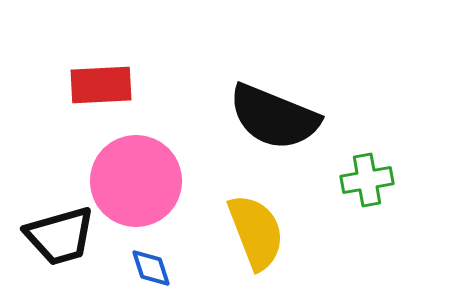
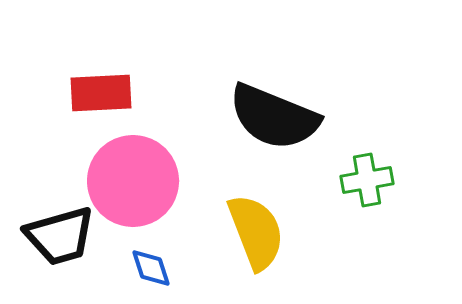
red rectangle: moved 8 px down
pink circle: moved 3 px left
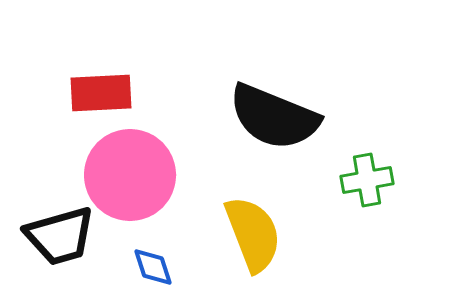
pink circle: moved 3 px left, 6 px up
yellow semicircle: moved 3 px left, 2 px down
blue diamond: moved 2 px right, 1 px up
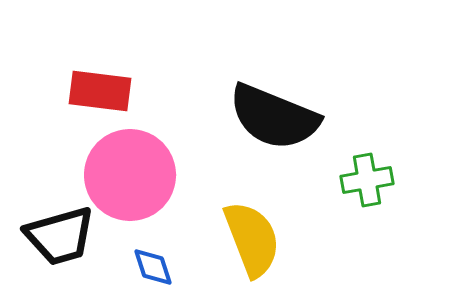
red rectangle: moved 1 px left, 2 px up; rotated 10 degrees clockwise
yellow semicircle: moved 1 px left, 5 px down
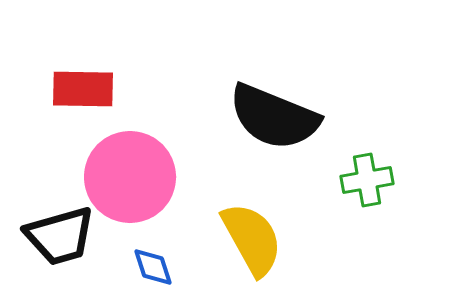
red rectangle: moved 17 px left, 2 px up; rotated 6 degrees counterclockwise
pink circle: moved 2 px down
yellow semicircle: rotated 8 degrees counterclockwise
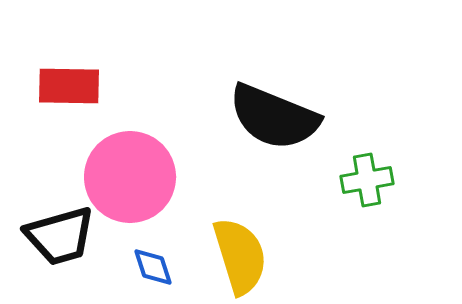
red rectangle: moved 14 px left, 3 px up
yellow semicircle: moved 12 px left, 17 px down; rotated 12 degrees clockwise
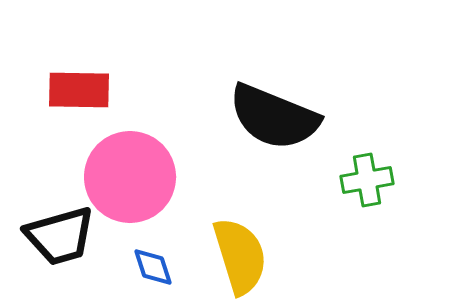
red rectangle: moved 10 px right, 4 px down
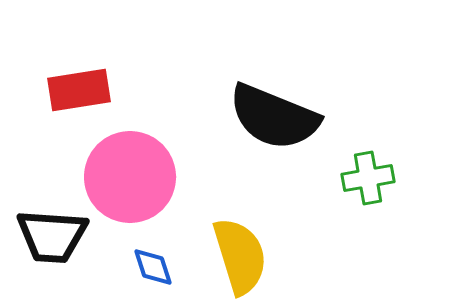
red rectangle: rotated 10 degrees counterclockwise
green cross: moved 1 px right, 2 px up
black trapezoid: moved 8 px left; rotated 20 degrees clockwise
